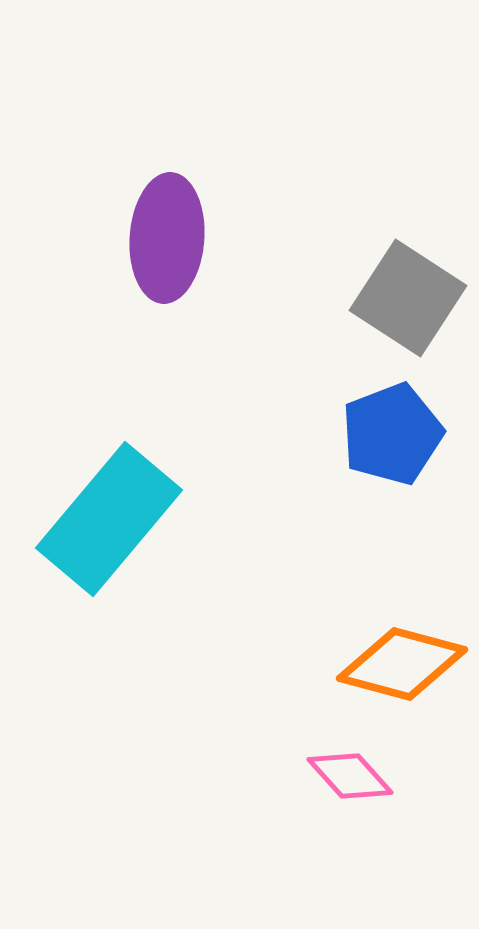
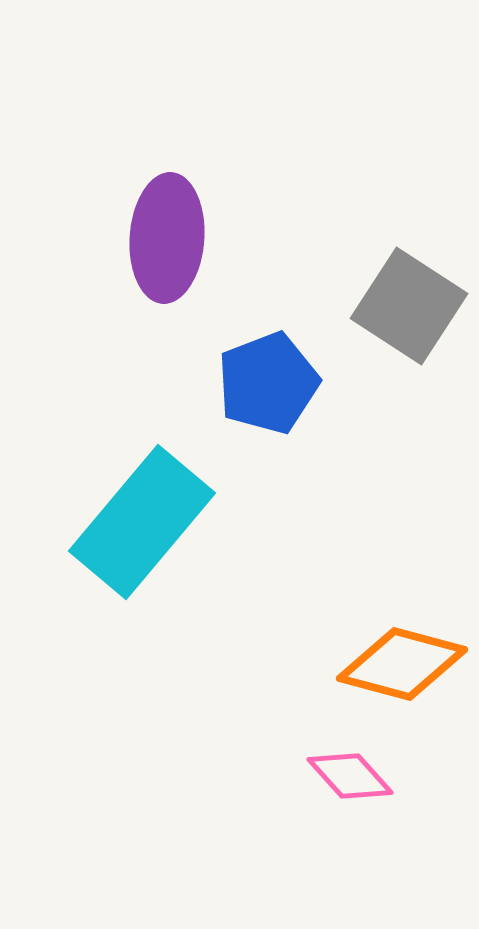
gray square: moved 1 px right, 8 px down
blue pentagon: moved 124 px left, 51 px up
cyan rectangle: moved 33 px right, 3 px down
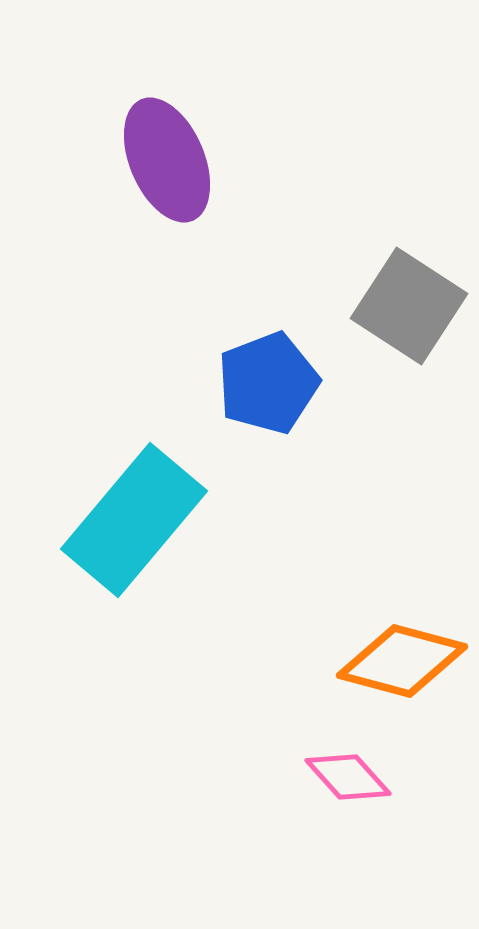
purple ellipse: moved 78 px up; rotated 27 degrees counterclockwise
cyan rectangle: moved 8 px left, 2 px up
orange diamond: moved 3 px up
pink diamond: moved 2 px left, 1 px down
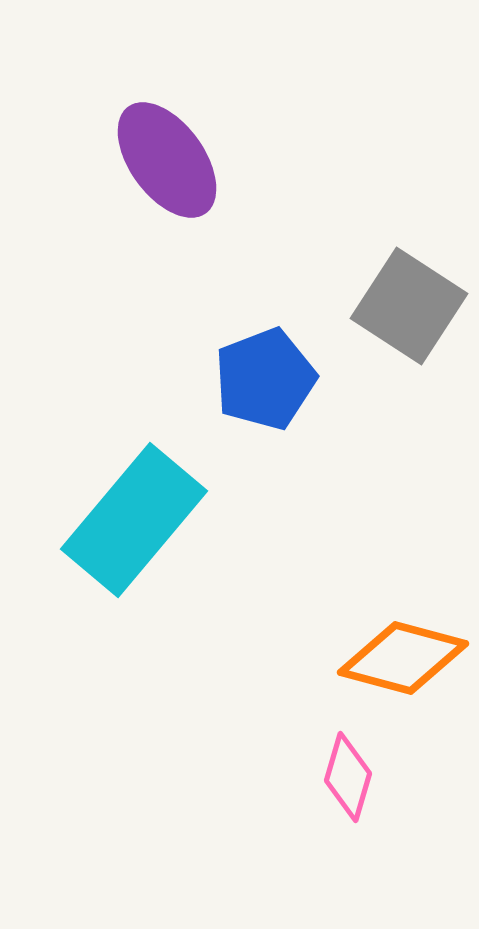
purple ellipse: rotated 13 degrees counterclockwise
blue pentagon: moved 3 px left, 4 px up
orange diamond: moved 1 px right, 3 px up
pink diamond: rotated 58 degrees clockwise
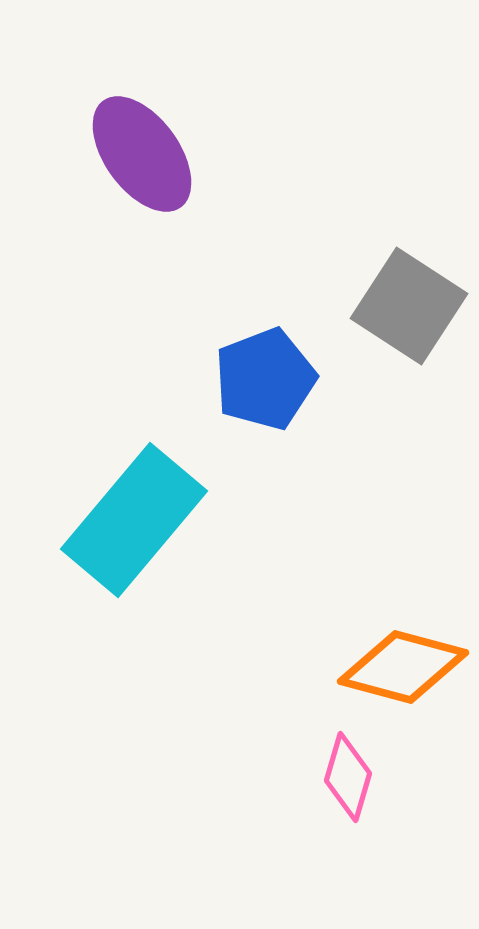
purple ellipse: moved 25 px left, 6 px up
orange diamond: moved 9 px down
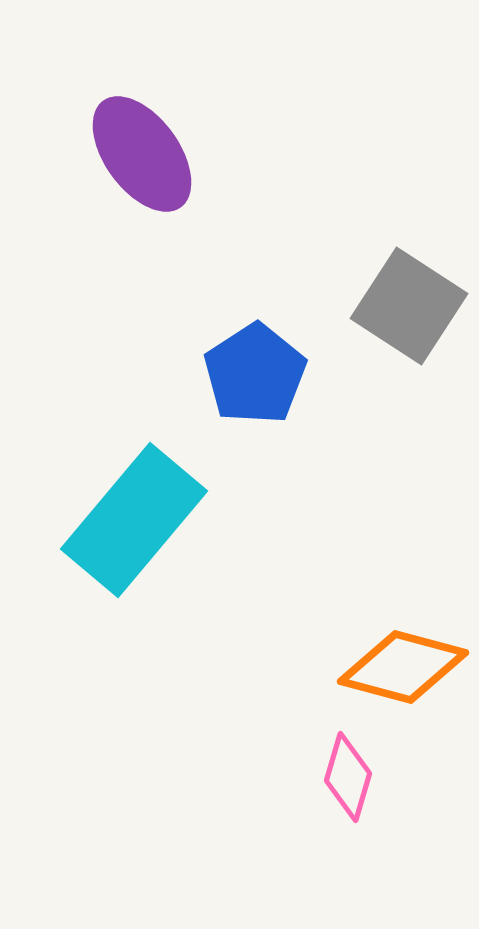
blue pentagon: moved 10 px left, 5 px up; rotated 12 degrees counterclockwise
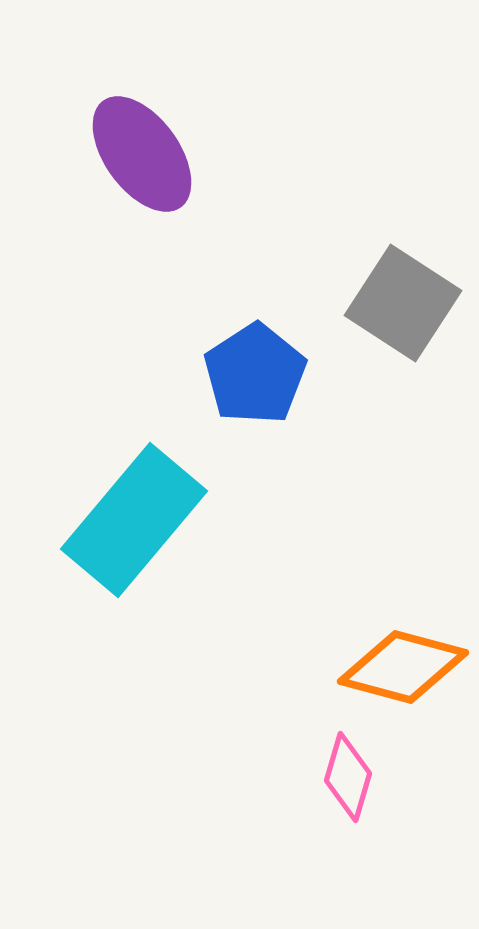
gray square: moved 6 px left, 3 px up
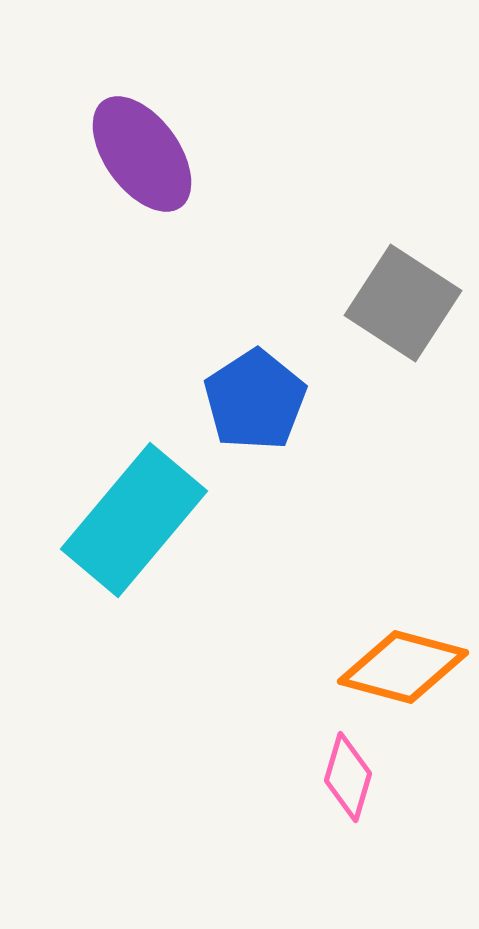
blue pentagon: moved 26 px down
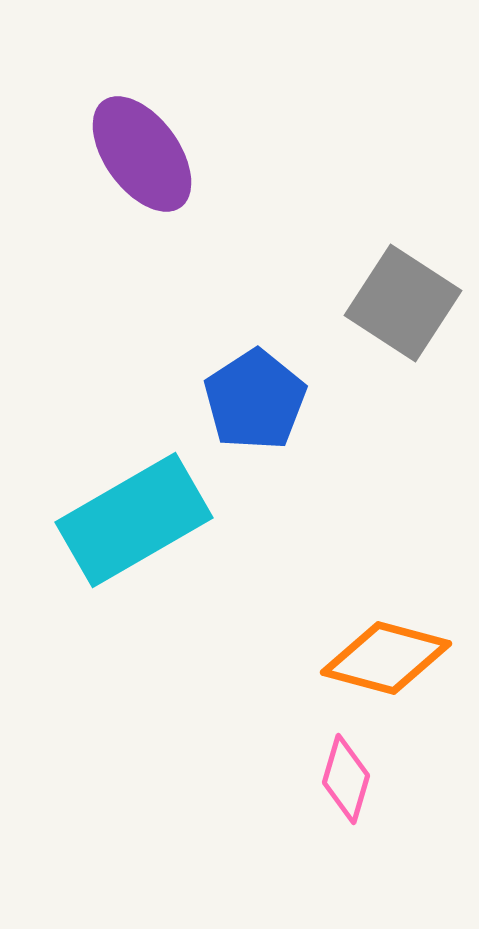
cyan rectangle: rotated 20 degrees clockwise
orange diamond: moved 17 px left, 9 px up
pink diamond: moved 2 px left, 2 px down
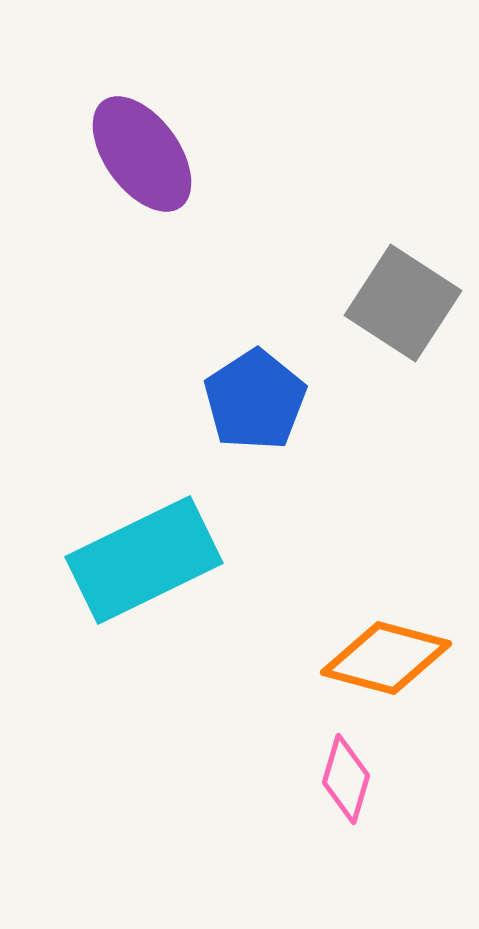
cyan rectangle: moved 10 px right, 40 px down; rotated 4 degrees clockwise
